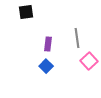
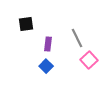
black square: moved 12 px down
gray line: rotated 18 degrees counterclockwise
pink square: moved 1 px up
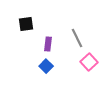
pink square: moved 2 px down
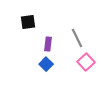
black square: moved 2 px right, 2 px up
pink square: moved 3 px left
blue square: moved 2 px up
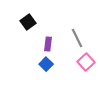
black square: rotated 28 degrees counterclockwise
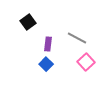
gray line: rotated 36 degrees counterclockwise
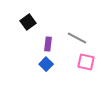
pink square: rotated 36 degrees counterclockwise
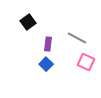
pink square: rotated 12 degrees clockwise
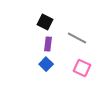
black square: moved 17 px right; rotated 28 degrees counterclockwise
pink square: moved 4 px left, 6 px down
